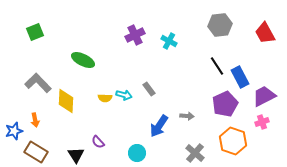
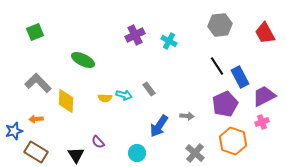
orange arrow: moved 1 px right, 1 px up; rotated 96 degrees clockwise
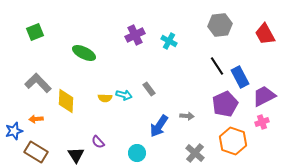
red trapezoid: moved 1 px down
green ellipse: moved 1 px right, 7 px up
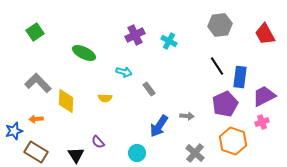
green square: rotated 12 degrees counterclockwise
blue rectangle: rotated 35 degrees clockwise
cyan arrow: moved 23 px up
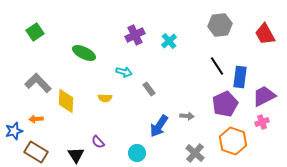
cyan cross: rotated 21 degrees clockwise
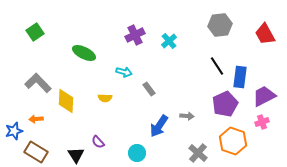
gray cross: moved 3 px right
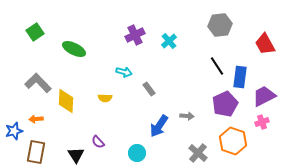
red trapezoid: moved 10 px down
green ellipse: moved 10 px left, 4 px up
brown rectangle: rotated 70 degrees clockwise
